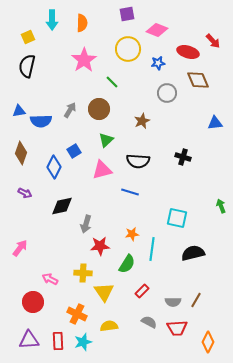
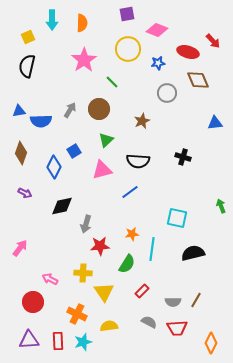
blue line at (130, 192): rotated 54 degrees counterclockwise
orange diamond at (208, 342): moved 3 px right, 1 px down
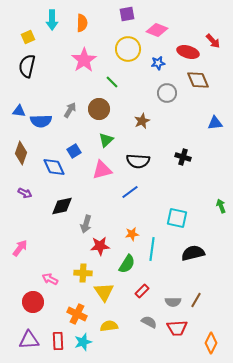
blue triangle at (19, 111): rotated 16 degrees clockwise
blue diamond at (54, 167): rotated 50 degrees counterclockwise
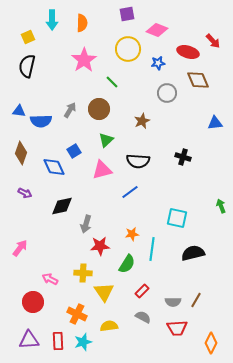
gray semicircle at (149, 322): moved 6 px left, 5 px up
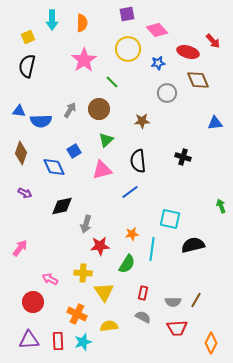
pink diamond at (157, 30): rotated 25 degrees clockwise
brown star at (142, 121): rotated 21 degrees clockwise
black semicircle at (138, 161): rotated 80 degrees clockwise
cyan square at (177, 218): moved 7 px left, 1 px down
black semicircle at (193, 253): moved 8 px up
red rectangle at (142, 291): moved 1 px right, 2 px down; rotated 32 degrees counterclockwise
